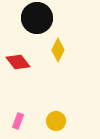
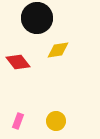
yellow diamond: rotated 55 degrees clockwise
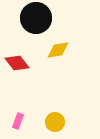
black circle: moved 1 px left
red diamond: moved 1 px left, 1 px down
yellow circle: moved 1 px left, 1 px down
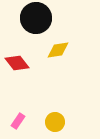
pink rectangle: rotated 14 degrees clockwise
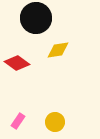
red diamond: rotated 15 degrees counterclockwise
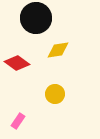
yellow circle: moved 28 px up
